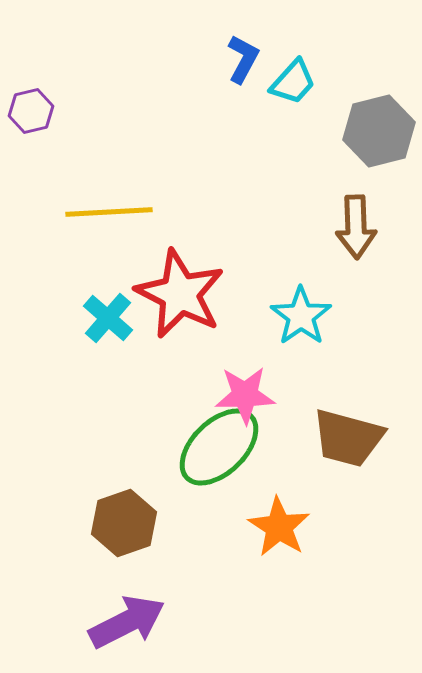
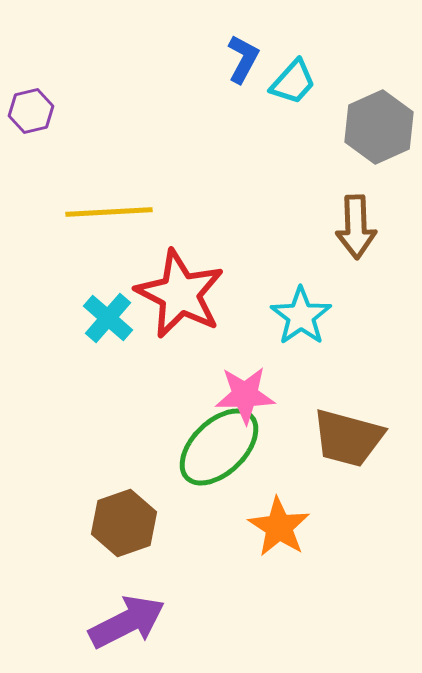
gray hexagon: moved 4 px up; rotated 10 degrees counterclockwise
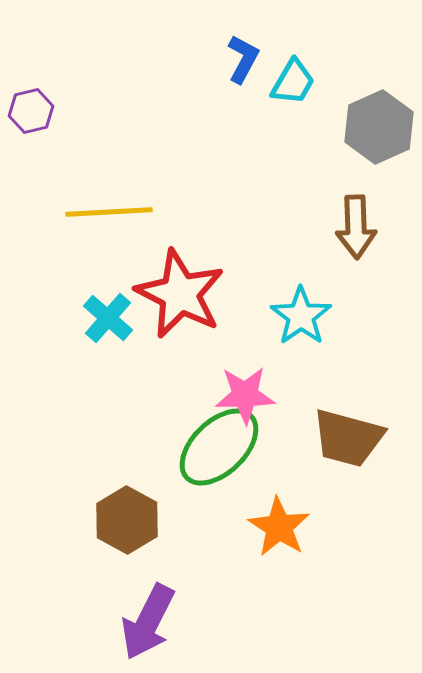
cyan trapezoid: rotated 12 degrees counterclockwise
brown hexagon: moved 3 px right, 3 px up; rotated 12 degrees counterclockwise
purple arrow: moved 21 px right; rotated 144 degrees clockwise
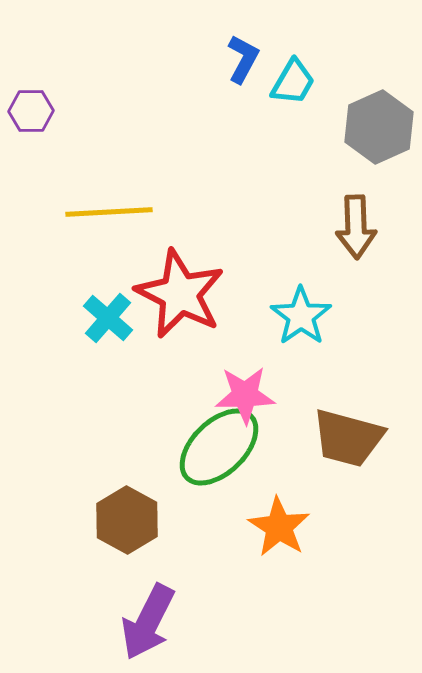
purple hexagon: rotated 12 degrees clockwise
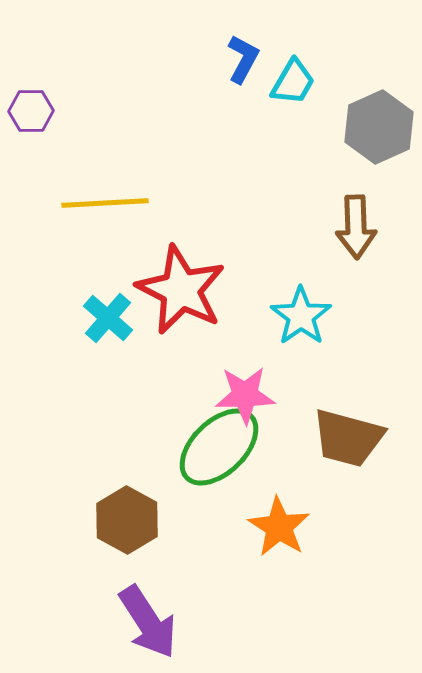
yellow line: moved 4 px left, 9 px up
red star: moved 1 px right, 4 px up
purple arrow: rotated 60 degrees counterclockwise
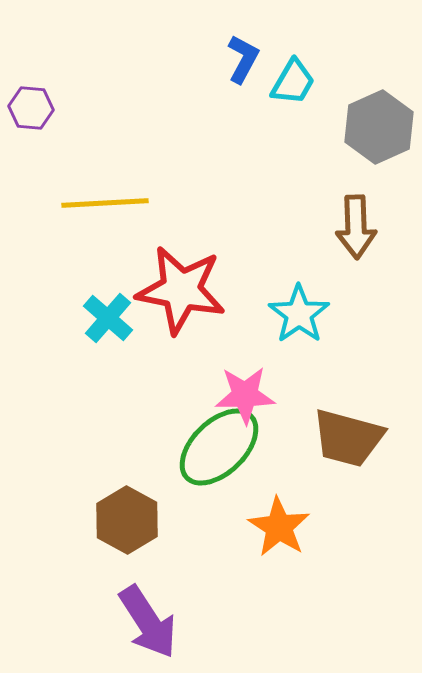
purple hexagon: moved 3 px up; rotated 6 degrees clockwise
red star: rotated 16 degrees counterclockwise
cyan star: moved 2 px left, 2 px up
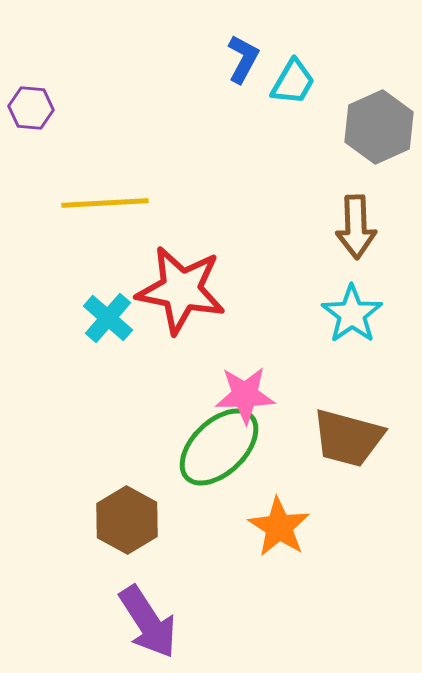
cyan star: moved 53 px right
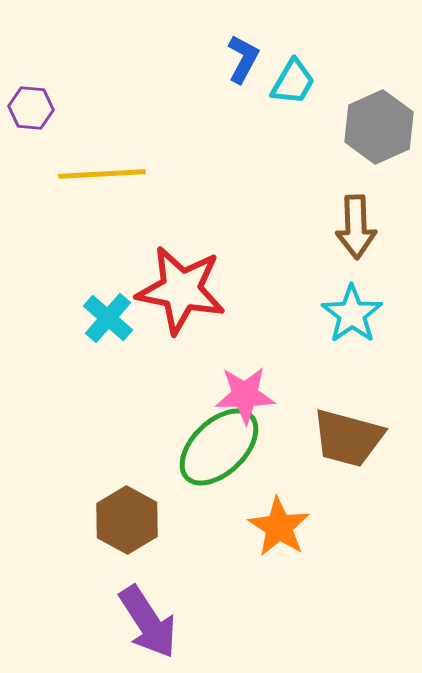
yellow line: moved 3 px left, 29 px up
